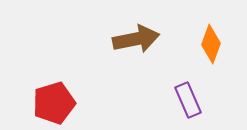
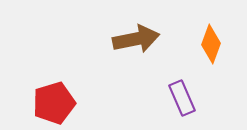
purple rectangle: moved 6 px left, 2 px up
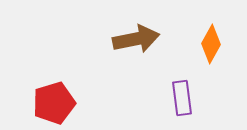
orange diamond: rotated 9 degrees clockwise
purple rectangle: rotated 16 degrees clockwise
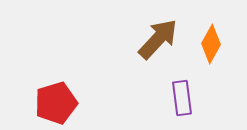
brown arrow: moved 22 px right; rotated 36 degrees counterclockwise
red pentagon: moved 2 px right
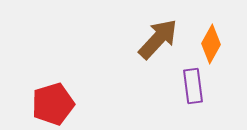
purple rectangle: moved 11 px right, 12 px up
red pentagon: moved 3 px left, 1 px down
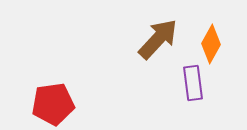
purple rectangle: moved 3 px up
red pentagon: rotated 9 degrees clockwise
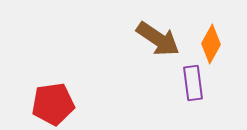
brown arrow: rotated 81 degrees clockwise
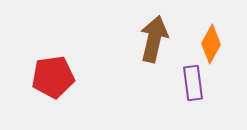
brown arrow: moved 4 px left; rotated 111 degrees counterclockwise
red pentagon: moved 27 px up
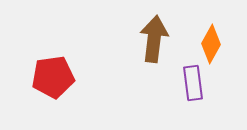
brown arrow: rotated 6 degrees counterclockwise
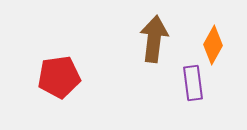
orange diamond: moved 2 px right, 1 px down
red pentagon: moved 6 px right
